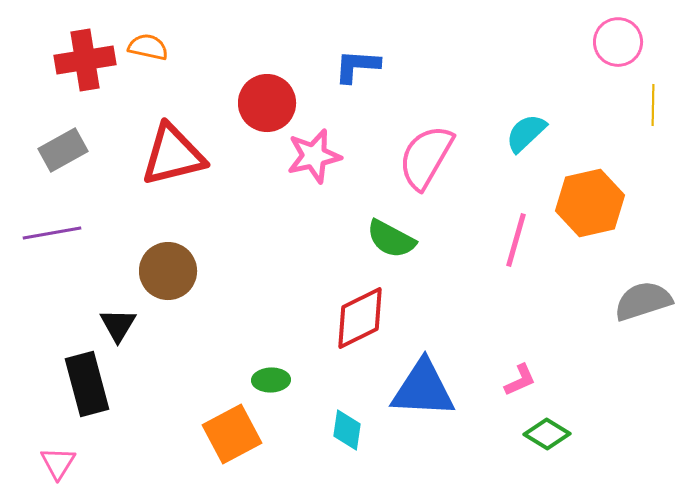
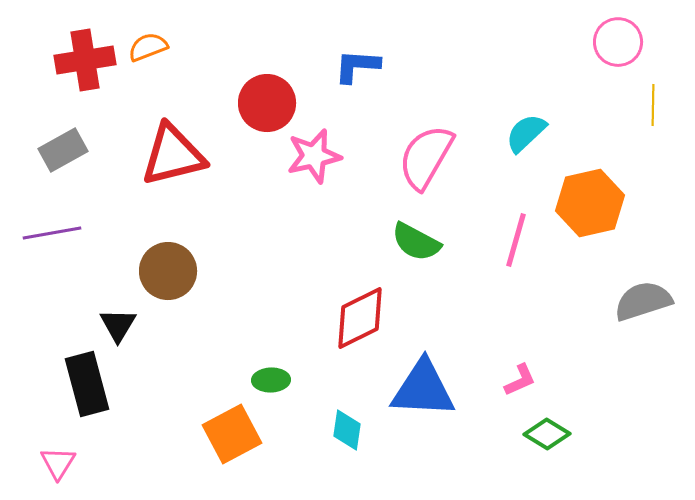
orange semicircle: rotated 33 degrees counterclockwise
green semicircle: moved 25 px right, 3 px down
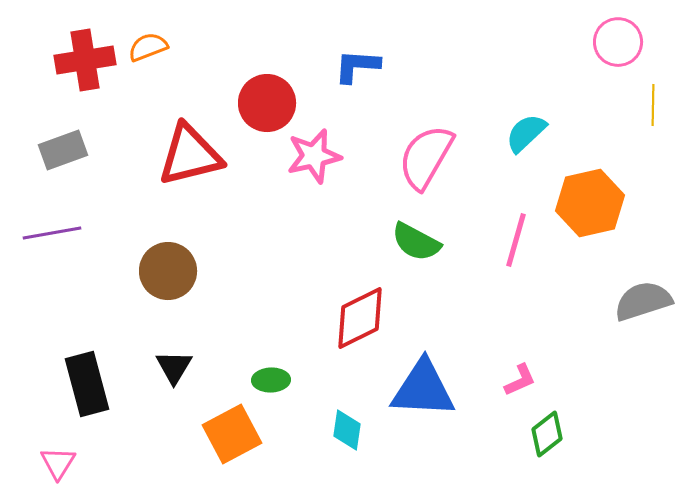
gray rectangle: rotated 9 degrees clockwise
red triangle: moved 17 px right
black triangle: moved 56 px right, 42 px down
green diamond: rotated 69 degrees counterclockwise
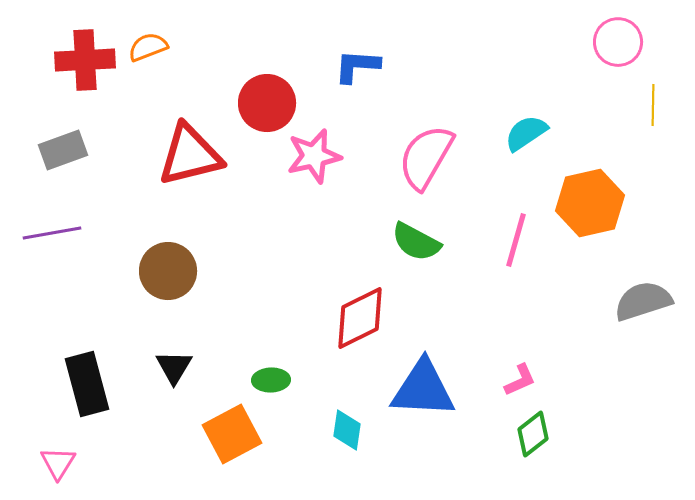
red cross: rotated 6 degrees clockwise
cyan semicircle: rotated 9 degrees clockwise
green diamond: moved 14 px left
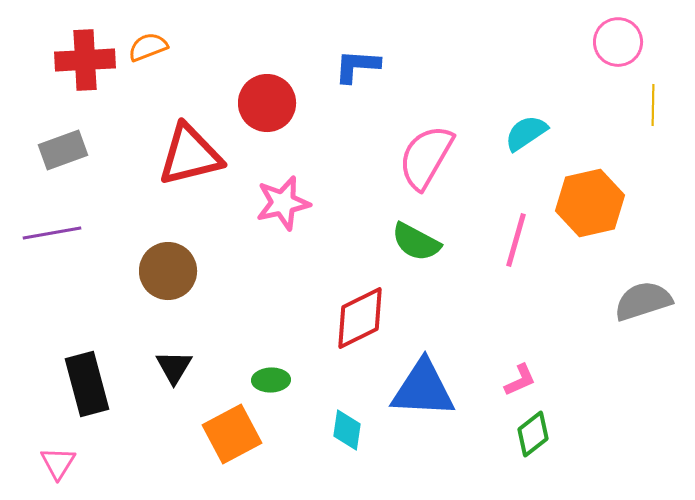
pink star: moved 31 px left, 47 px down
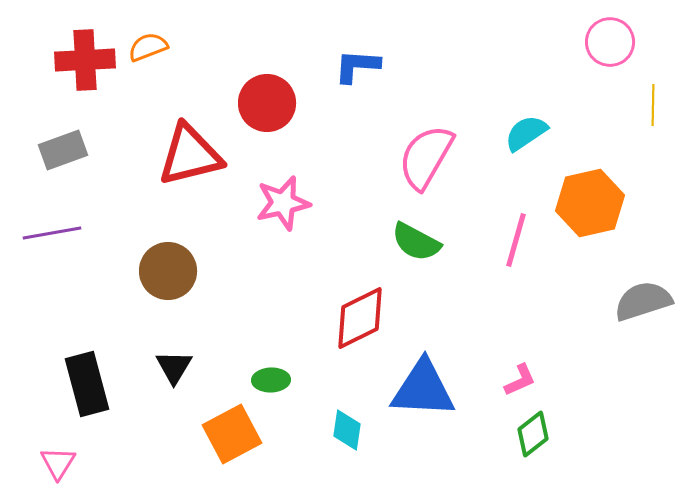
pink circle: moved 8 px left
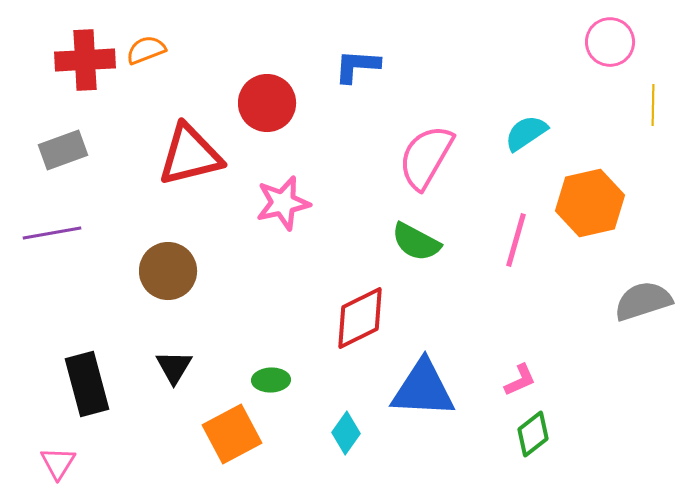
orange semicircle: moved 2 px left, 3 px down
cyan diamond: moved 1 px left, 3 px down; rotated 27 degrees clockwise
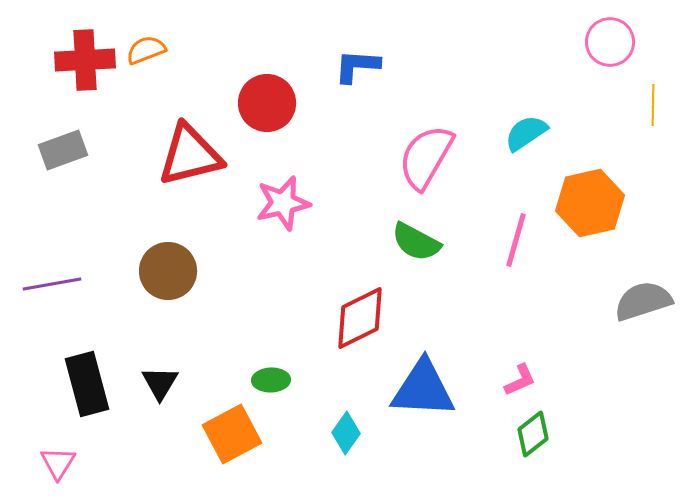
purple line: moved 51 px down
black triangle: moved 14 px left, 16 px down
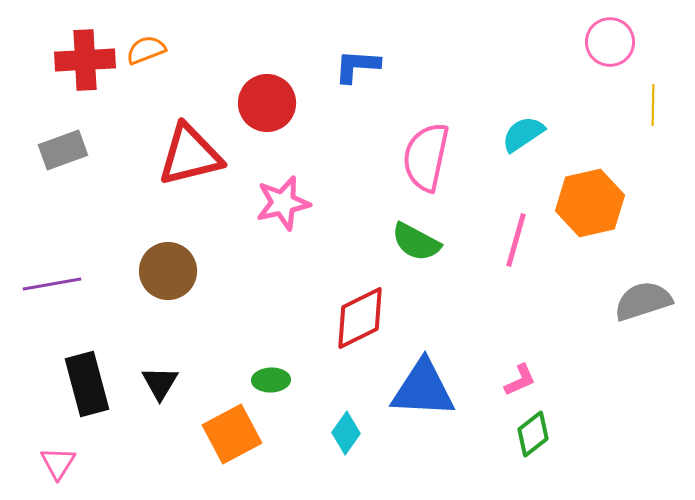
cyan semicircle: moved 3 px left, 1 px down
pink semicircle: rotated 18 degrees counterclockwise
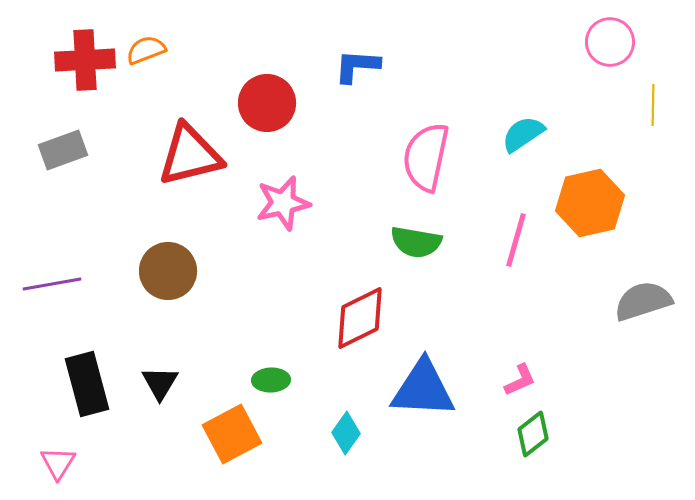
green semicircle: rotated 18 degrees counterclockwise
